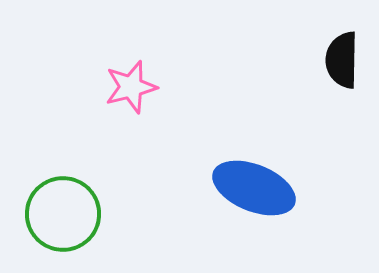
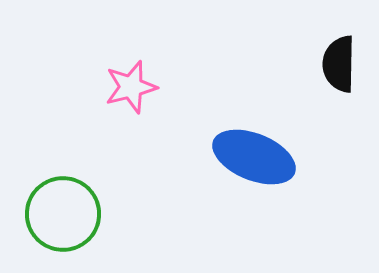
black semicircle: moved 3 px left, 4 px down
blue ellipse: moved 31 px up
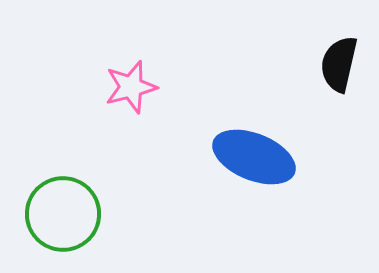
black semicircle: rotated 12 degrees clockwise
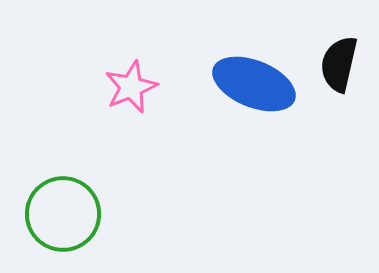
pink star: rotated 8 degrees counterclockwise
blue ellipse: moved 73 px up
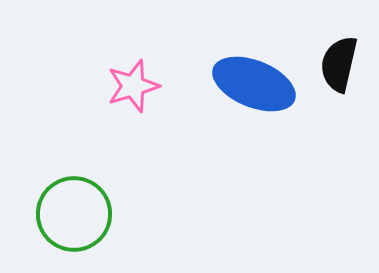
pink star: moved 2 px right, 1 px up; rotated 6 degrees clockwise
green circle: moved 11 px right
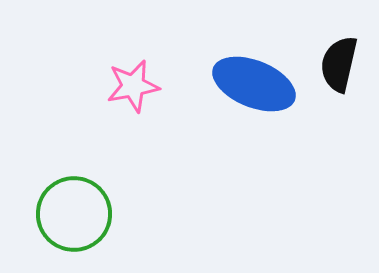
pink star: rotated 6 degrees clockwise
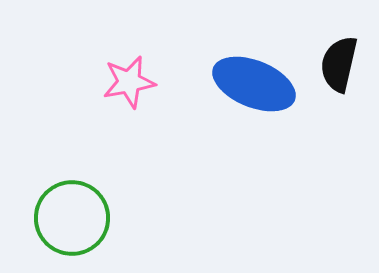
pink star: moved 4 px left, 4 px up
green circle: moved 2 px left, 4 px down
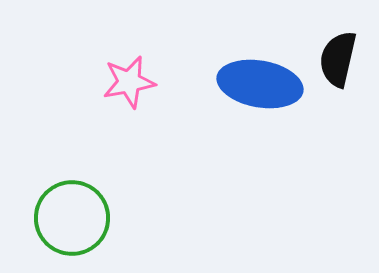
black semicircle: moved 1 px left, 5 px up
blue ellipse: moved 6 px right; rotated 12 degrees counterclockwise
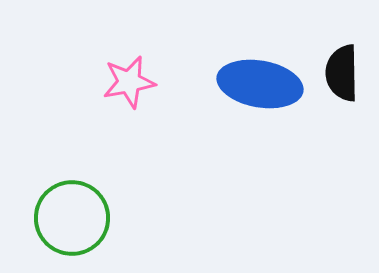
black semicircle: moved 4 px right, 14 px down; rotated 14 degrees counterclockwise
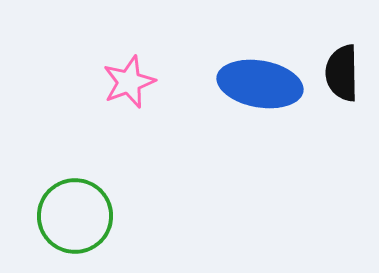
pink star: rotated 10 degrees counterclockwise
green circle: moved 3 px right, 2 px up
